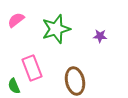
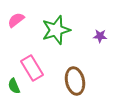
green star: moved 1 px down
pink rectangle: rotated 10 degrees counterclockwise
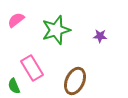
brown ellipse: rotated 36 degrees clockwise
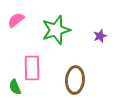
purple star: rotated 24 degrees counterclockwise
pink rectangle: rotated 30 degrees clockwise
brown ellipse: moved 1 px up; rotated 20 degrees counterclockwise
green semicircle: moved 1 px right, 1 px down
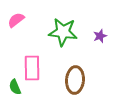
green star: moved 7 px right, 2 px down; rotated 24 degrees clockwise
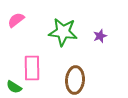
green semicircle: moved 1 px left; rotated 35 degrees counterclockwise
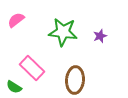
pink rectangle: rotated 45 degrees counterclockwise
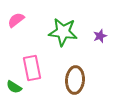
pink rectangle: rotated 35 degrees clockwise
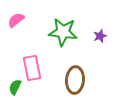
green semicircle: moved 1 px right; rotated 84 degrees clockwise
